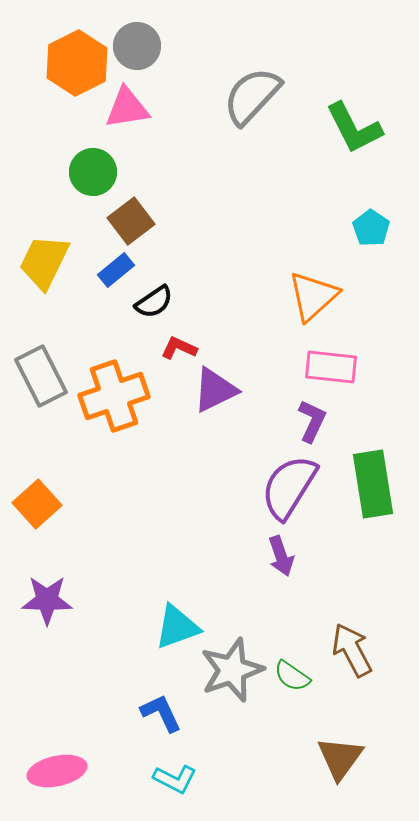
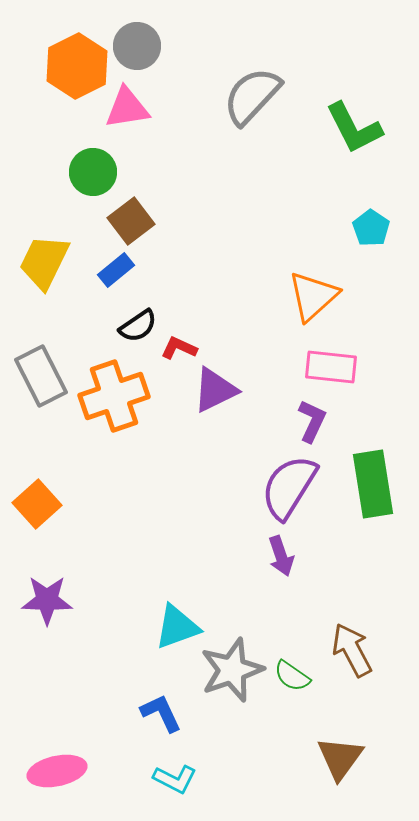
orange hexagon: moved 3 px down
black semicircle: moved 16 px left, 24 px down
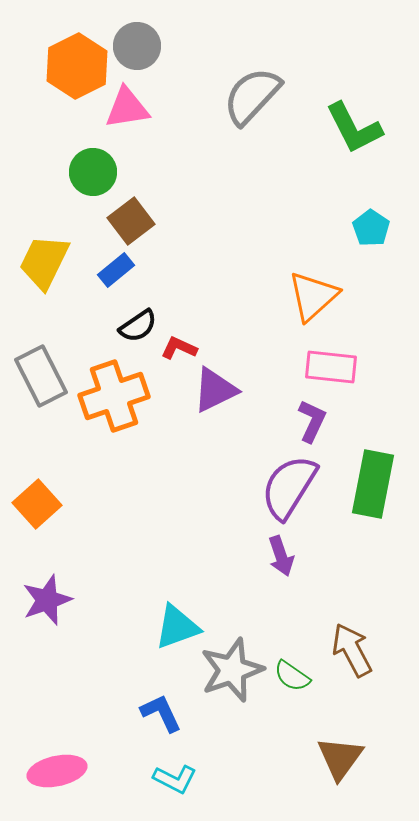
green rectangle: rotated 20 degrees clockwise
purple star: rotated 21 degrees counterclockwise
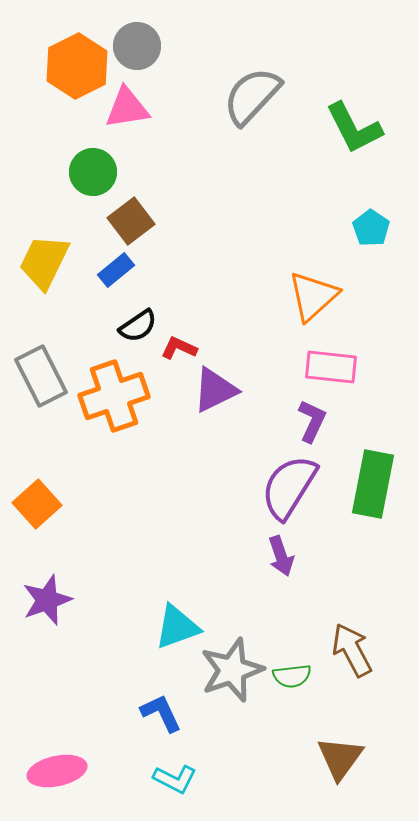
green semicircle: rotated 42 degrees counterclockwise
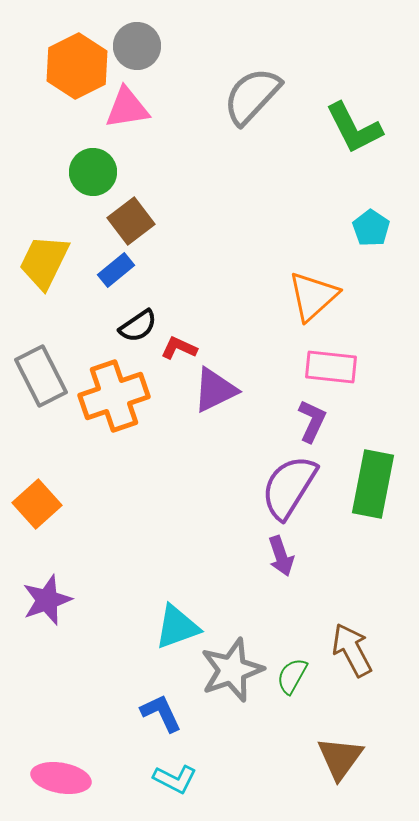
green semicircle: rotated 126 degrees clockwise
pink ellipse: moved 4 px right, 7 px down; rotated 22 degrees clockwise
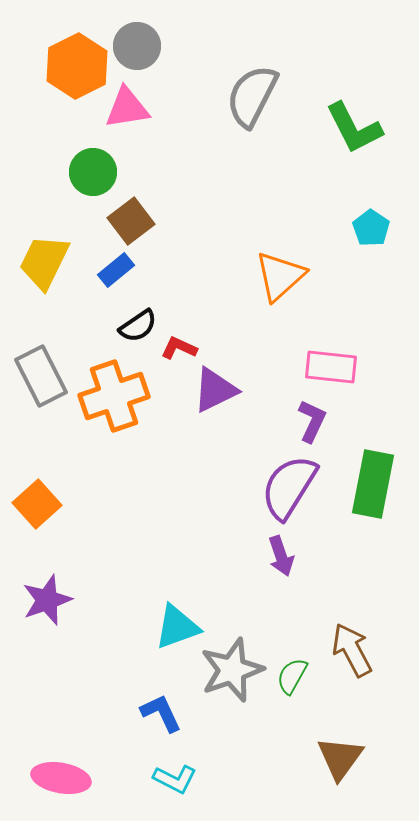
gray semicircle: rotated 16 degrees counterclockwise
orange triangle: moved 33 px left, 20 px up
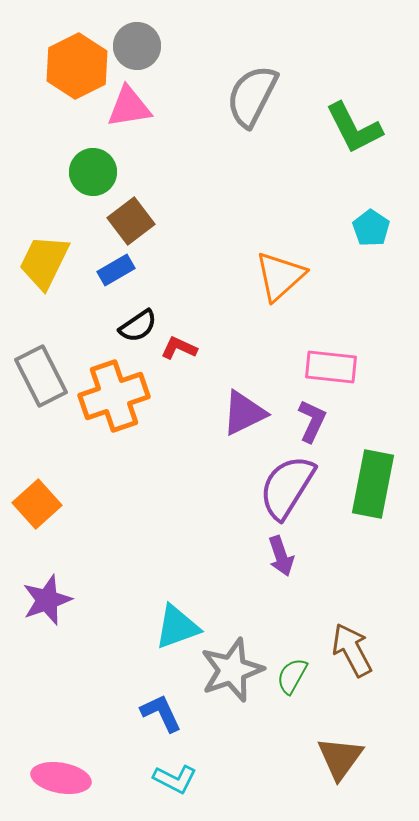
pink triangle: moved 2 px right, 1 px up
blue rectangle: rotated 9 degrees clockwise
purple triangle: moved 29 px right, 23 px down
purple semicircle: moved 2 px left
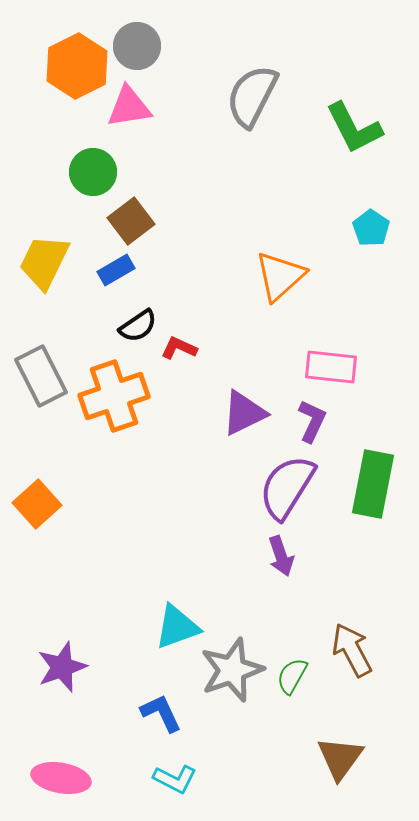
purple star: moved 15 px right, 67 px down
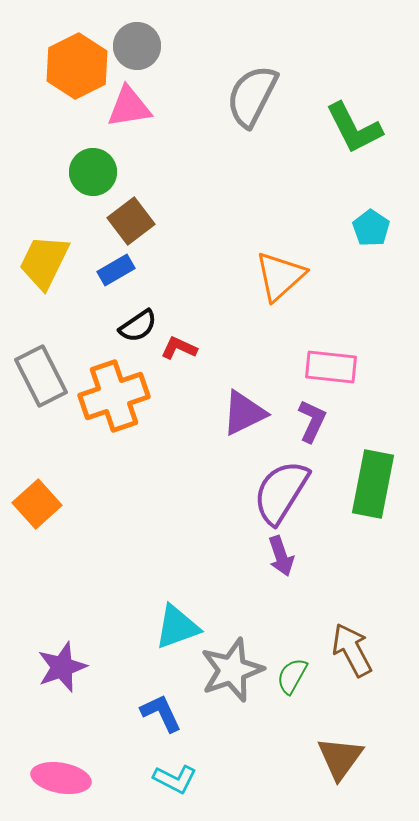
purple semicircle: moved 6 px left, 5 px down
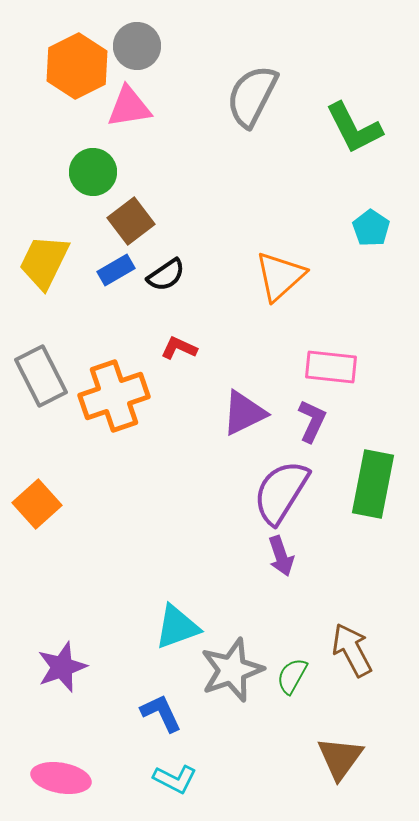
black semicircle: moved 28 px right, 51 px up
